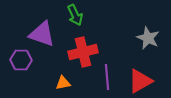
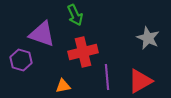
purple hexagon: rotated 15 degrees clockwise
orange triangle: moved 3 px down
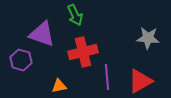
gray star: rotated 20 degrees counterclockwise
orange triangle: moved 4 px left
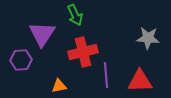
purple triangle: rotated 44 degrees clockwise
purple hexagon: rotated 20 degrees counterclockwise
purple line: moved 1 px left, 2 px up
red triangle: rotated 28 degrees clockwise
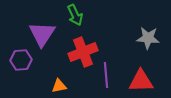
red cross: rotated 8 degrees counterclockwise
red triangle: moved 1 px right
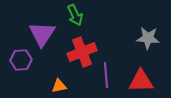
red cross: moved 1 px left
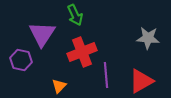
purple hexagon: rotated 15 degrees clockwise
red triangle: rotated 28 degrees counterclockwise
orange triangle: rotated 35 degrees counterclockwise
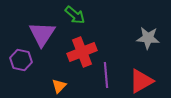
green arrow: rotated 25 degrees counterclockwise
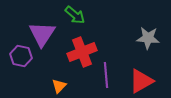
purple hexagon: moved 4 px up
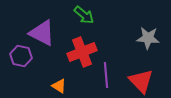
green arrow: moved 9 px right
purple triangle: moved 1 px up; rotated 36 degrees counterclockwise
red triangle: rotated 44 degrees counterclockwise
orange triangle: rotated 42 degrees counterclockwise
